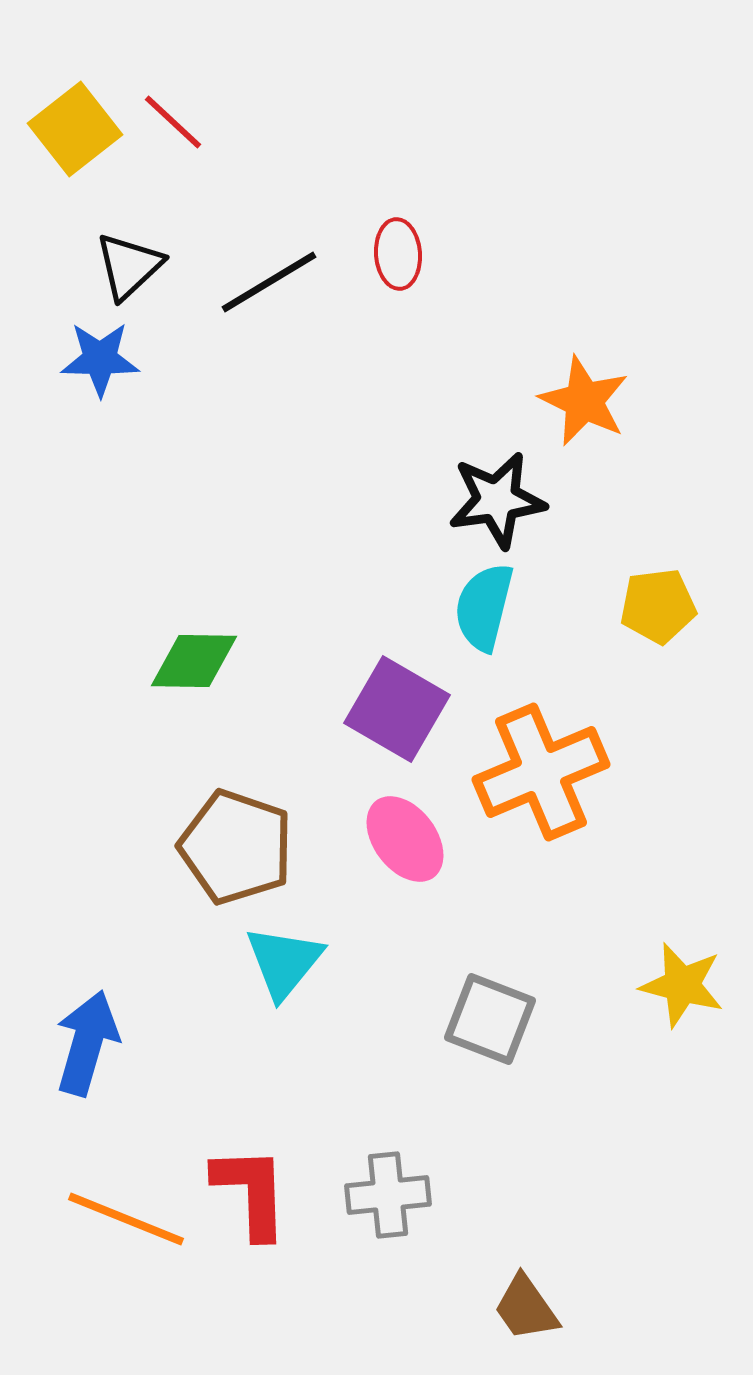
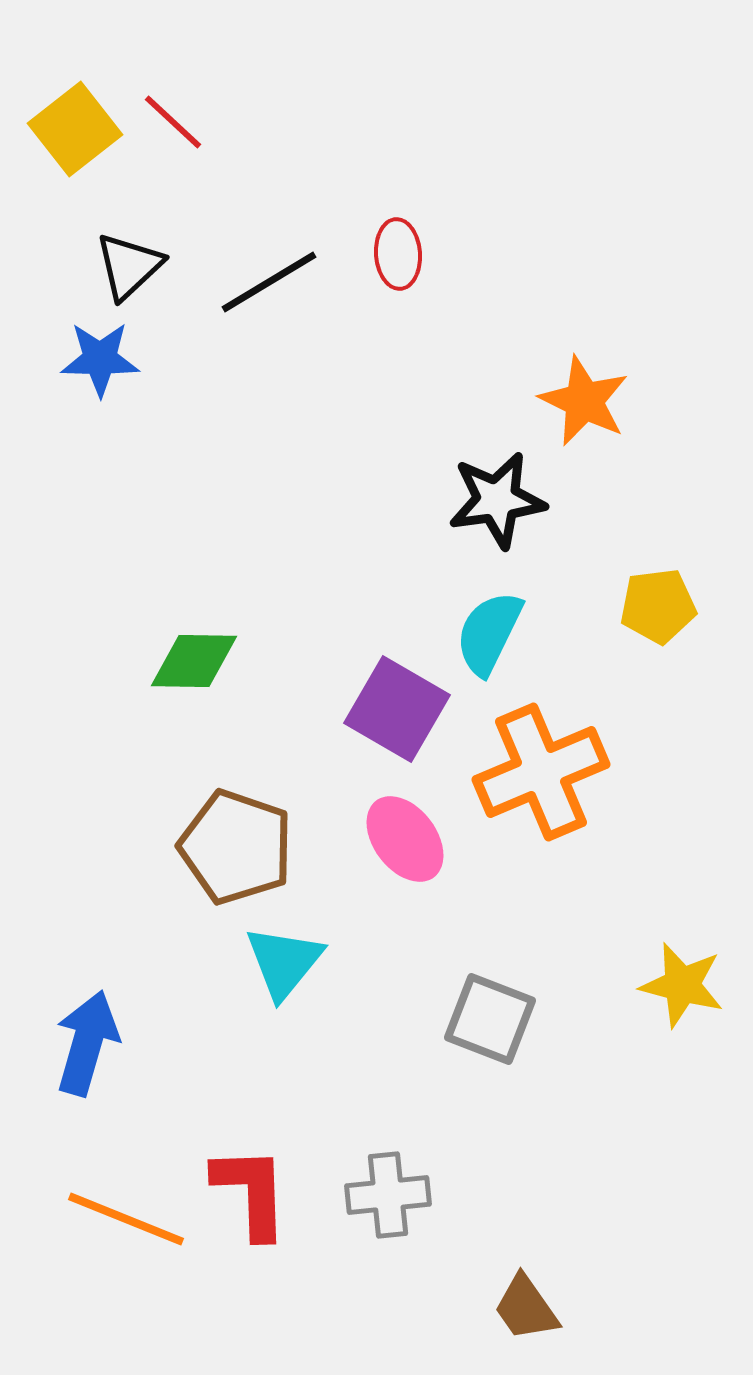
cyan semicircle: moved 5 px right, 26 px down; rotated 12 degrees clockwise
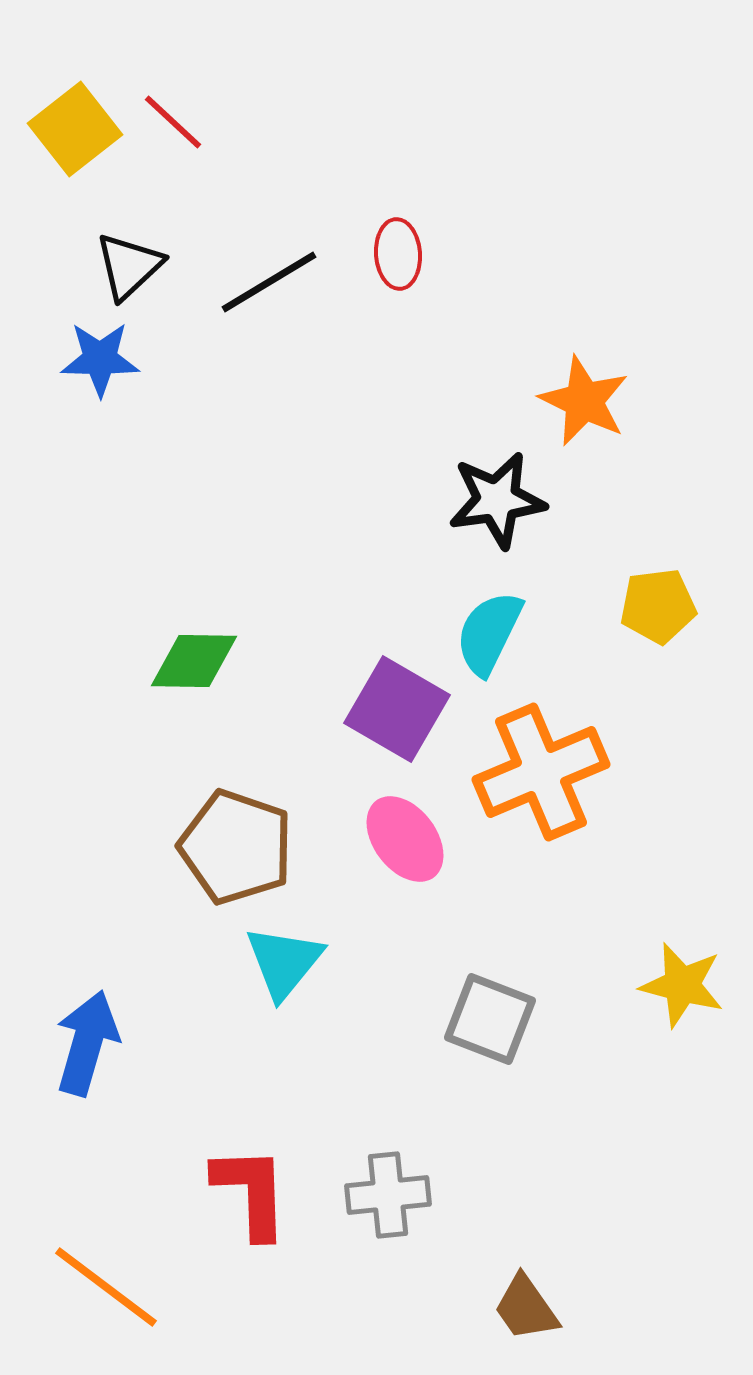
orange line: moved 20 px left, 68 px down; rotated 15 degrees clockwise
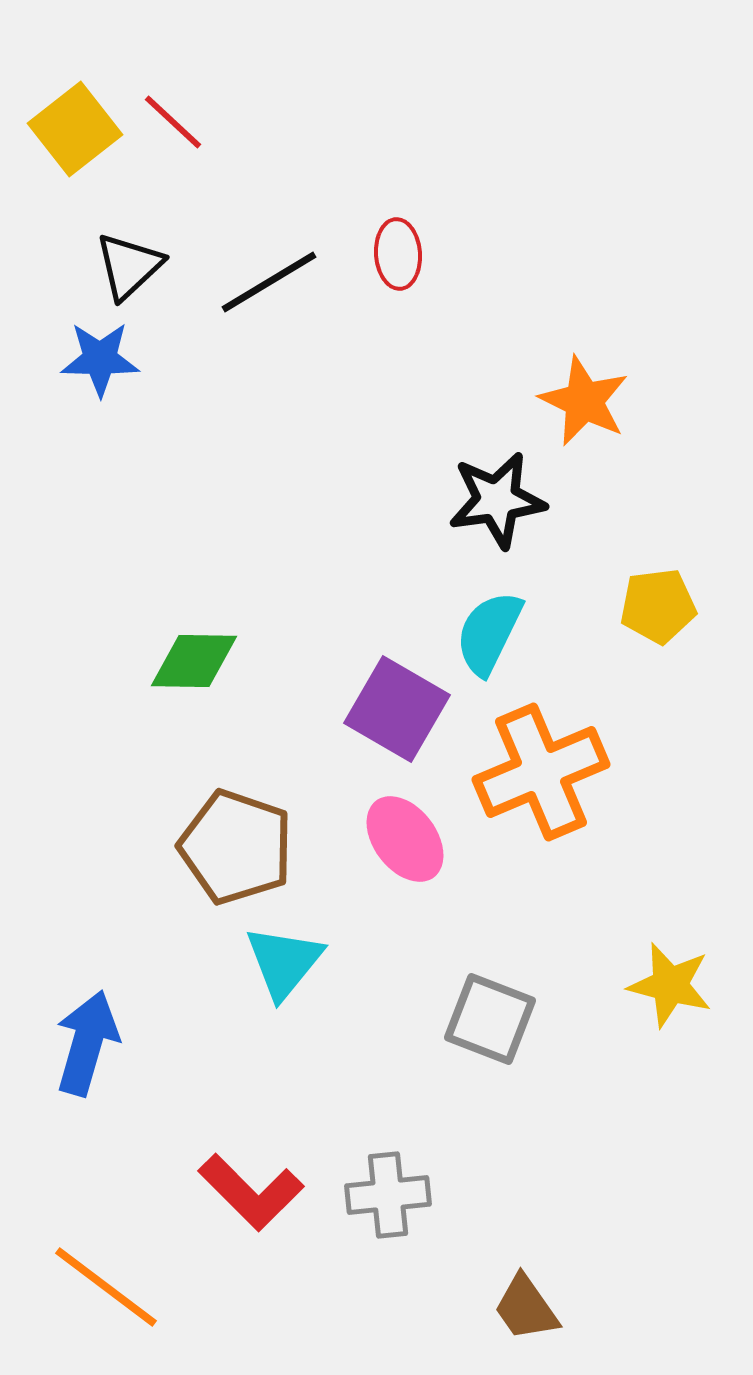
yellow star: moved 12 px left
red L-shape: rotated 137 degrees clockwise
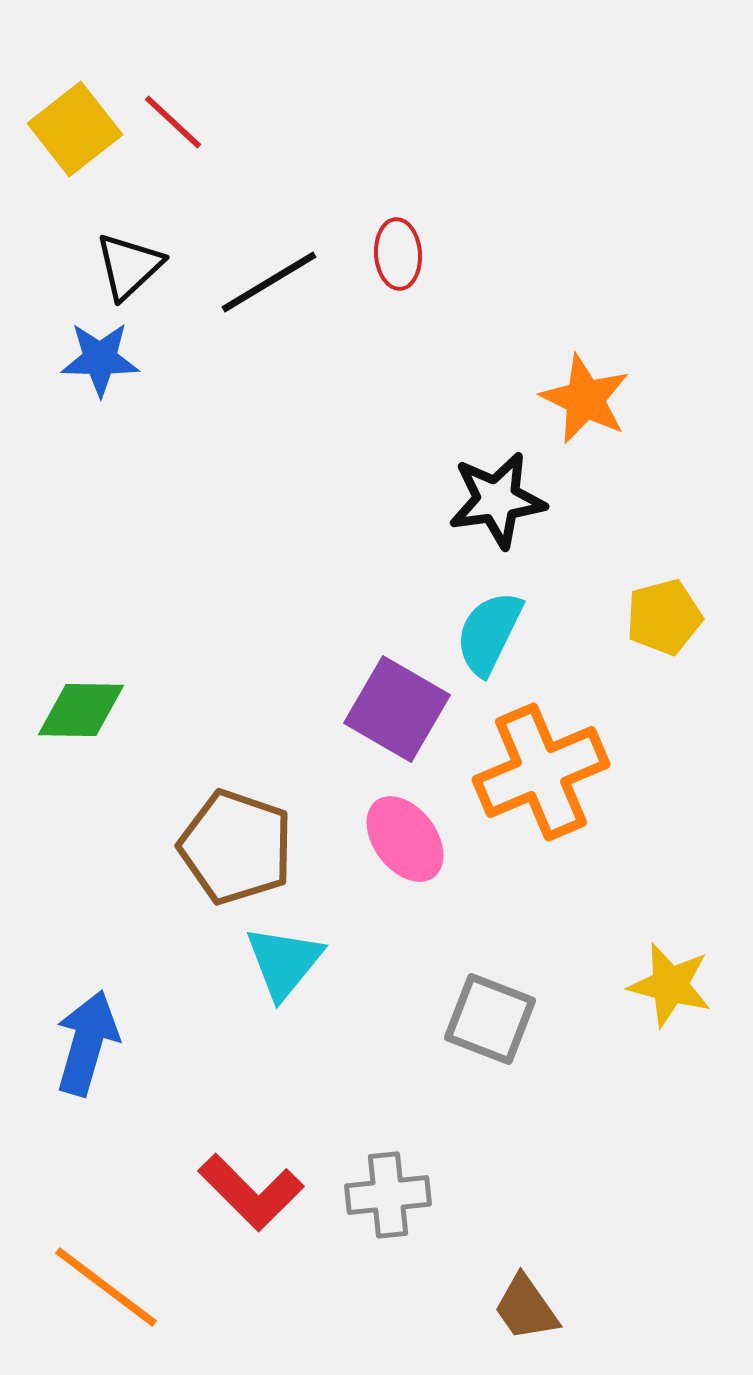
orange star: moved 1 px right, 2 px up
yellow pentagon: moved 6 px right, 11 px down; rotated 8 degrees counterclockwise
green diamond: moved 113 px left, 49 px down
